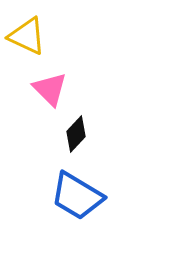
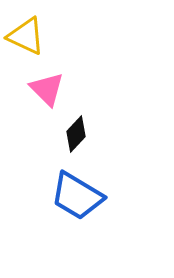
yellow triangle: moved 1 px left
pink triangle: moved 3 px left
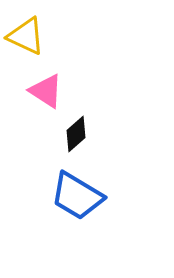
pink triangle: moved 1 px left, 2 px down; rotated 12 degrees counterclockwise
black diamond: rotated 6 degrees clockwise
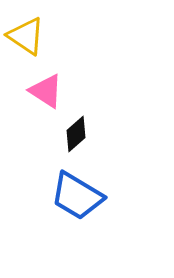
yellow triangle: rotated 9 degrees clockwise
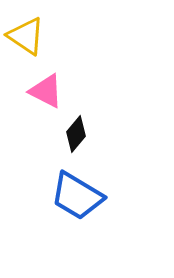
pink triangle: rotated 6 degrees counterclockwise
black diamond: rotated 9 degrees counterclockwise
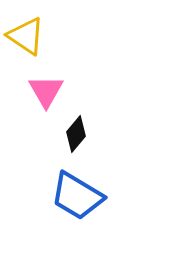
pink triangle: rotated 33 degrees clockwise
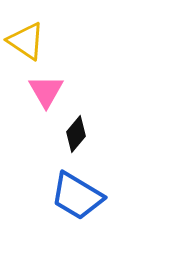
yellow triangle: moved 5 px down
